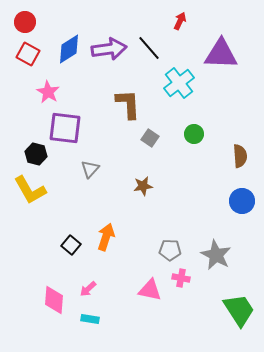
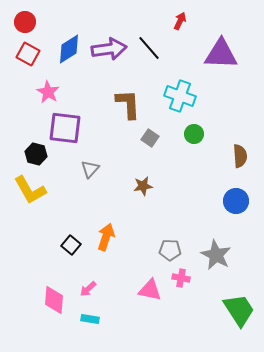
cyan cross: moved 1 px right, 13 px down; rotated 32 degrees counterclockwise
blue circle: moved 6 px left
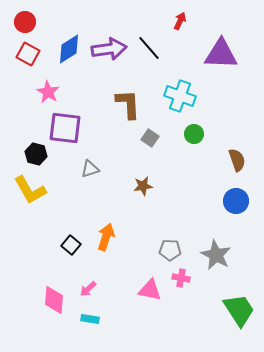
brown semicircle: moved 3 px left, 4 px down; rotated 15 degrees counterclockwise
gray triangle: rotated 30 degrees clockwise
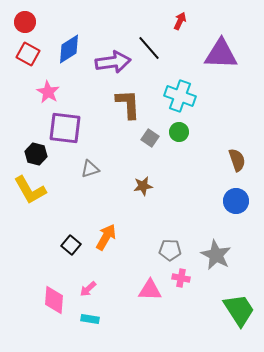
purple arrow: moved 4 px right, 13 px down
green circle: moved 15 px left, 2 px up
orange arrow: rotated 12 degrees clockwise
pink triangle: rotated 10 degrees counterclockwise
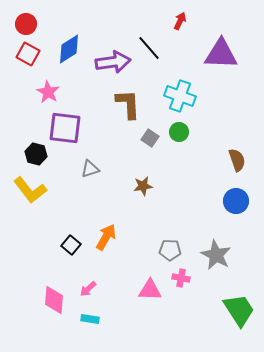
red circle: moved 1 px right, 2 px down
yellow L-shape: rotated 8 degrees counterclockwise
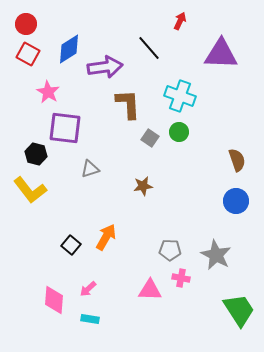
purple arrow: moved 8 px left, 5 px down
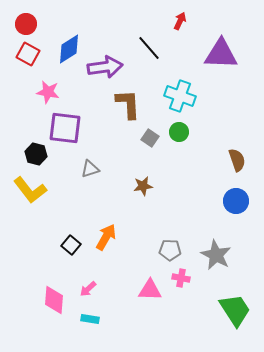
pink star: rotated 20 degrees counterclockwise
green trapezoid: moved 4 px left
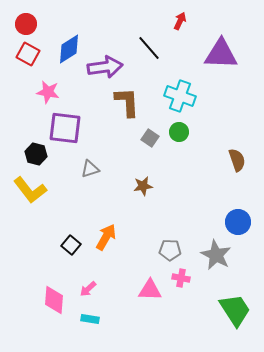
brown L-shape: moved 1 px left, 2 px up
blue circle: moved 2 px right, 21 px down
